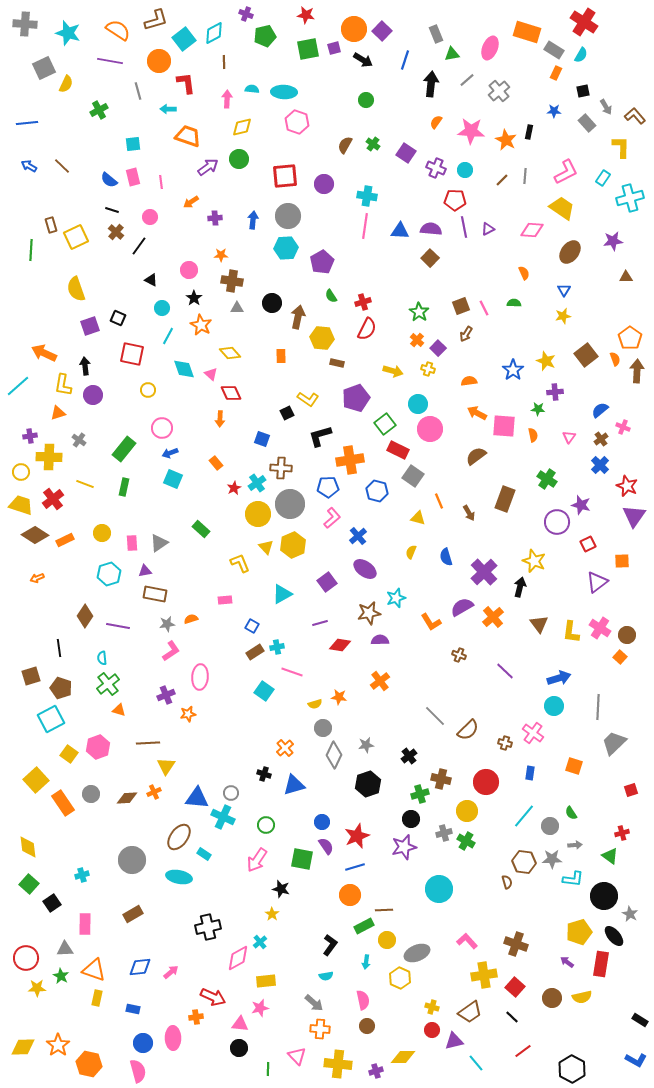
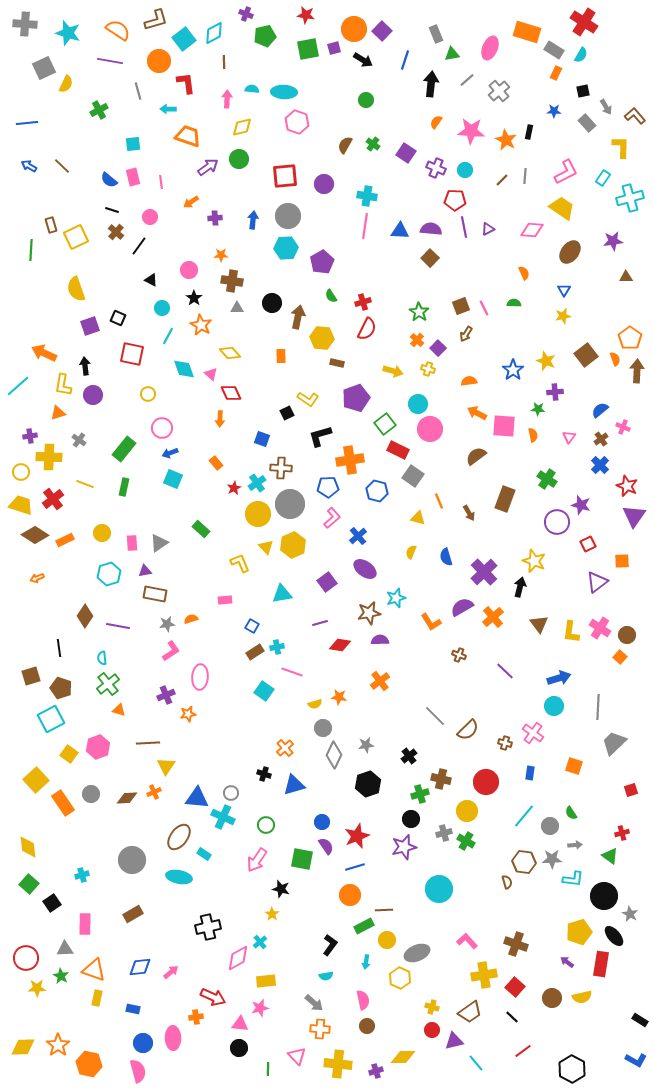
yellow circle at (148, 390): moved 4 px down
cyan triangle at (282, 594): rotated 20 degrees clockwise
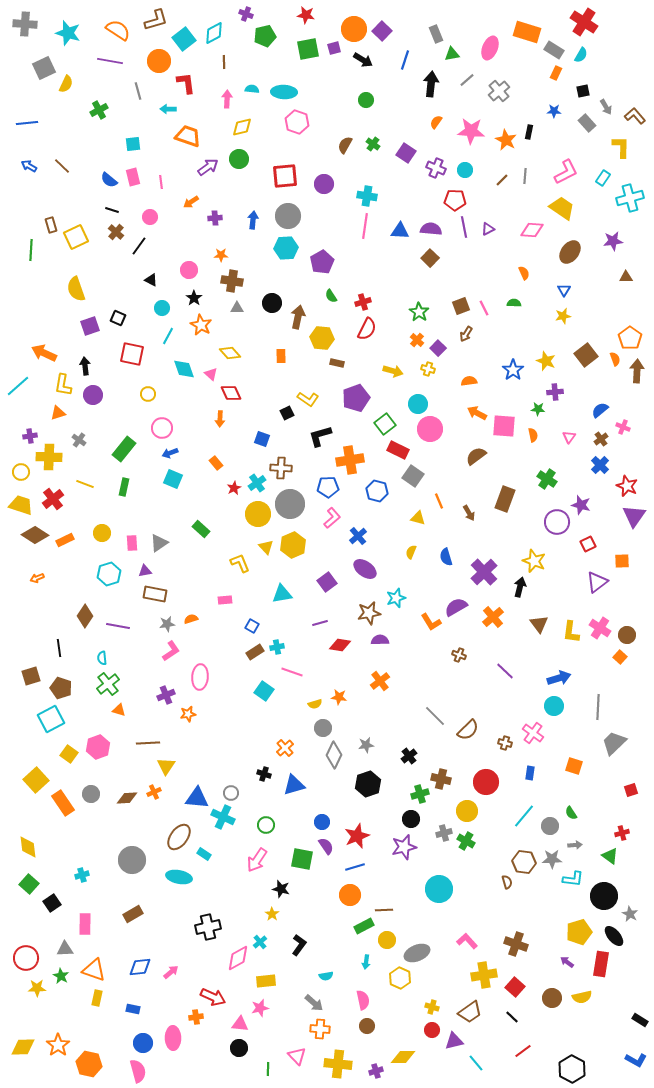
purple semicircle at (462, 607): moved 6 px left
black L-shape at (330, 945): moved 31 px left
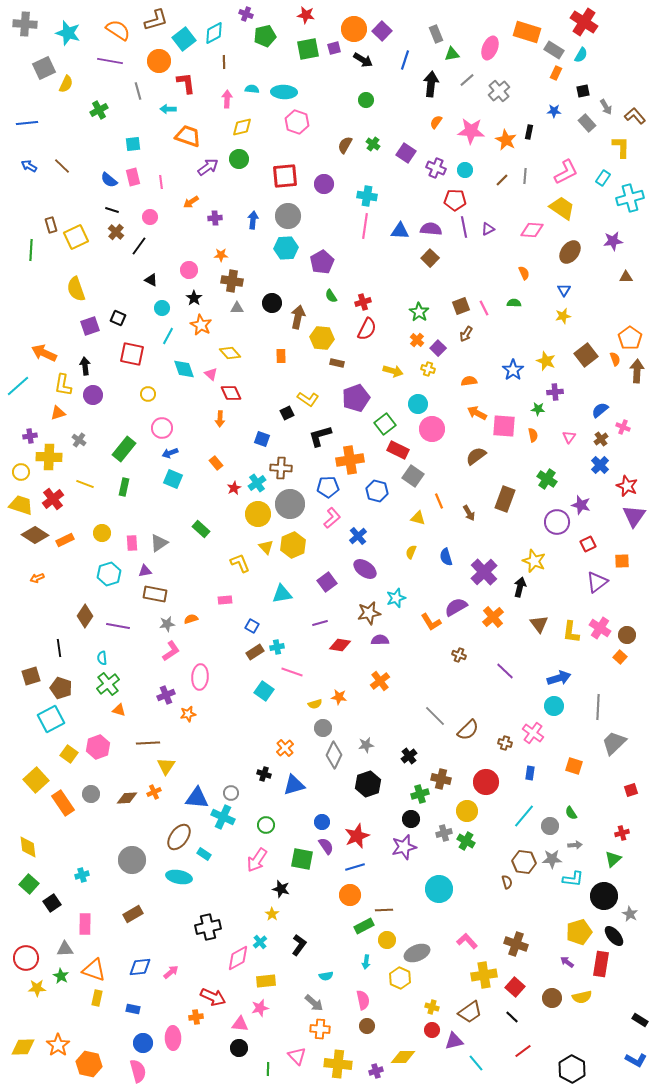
pink circle at (430, 429): moved 2 px right
green triangle at (610, 856): moved 3 px right, 3 px down; rotated 42 degrees clockwise
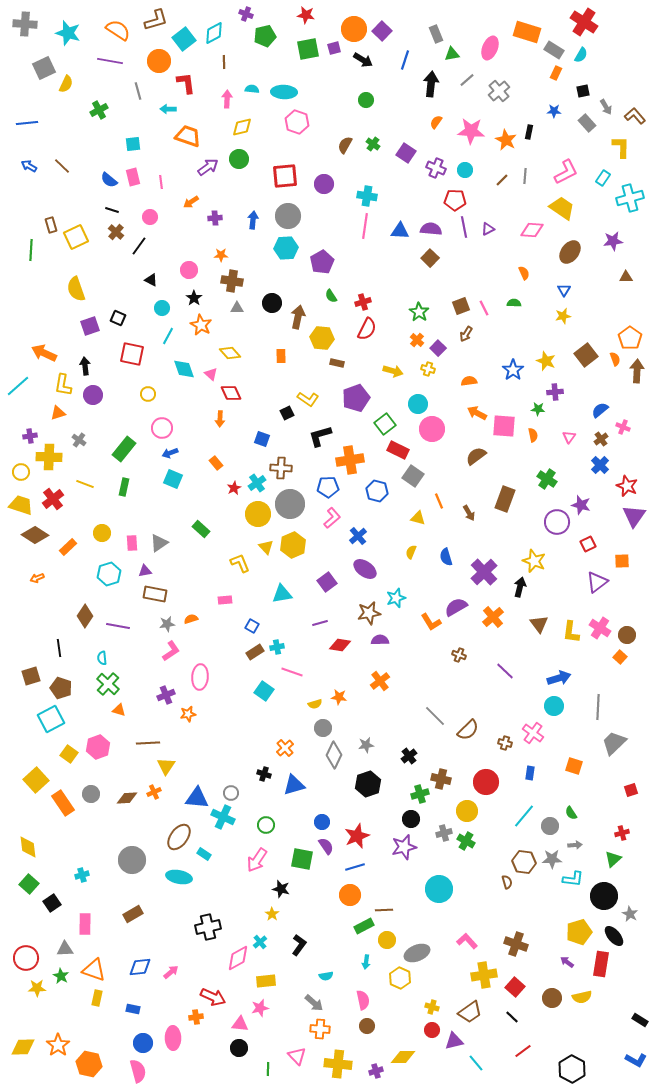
orange rectangle at (65, 540): moved 3 px right, 7 px down; rotated 18 degrees counterclockwise
green cross at (108, 684): rotated 10 degrees counterclockwise
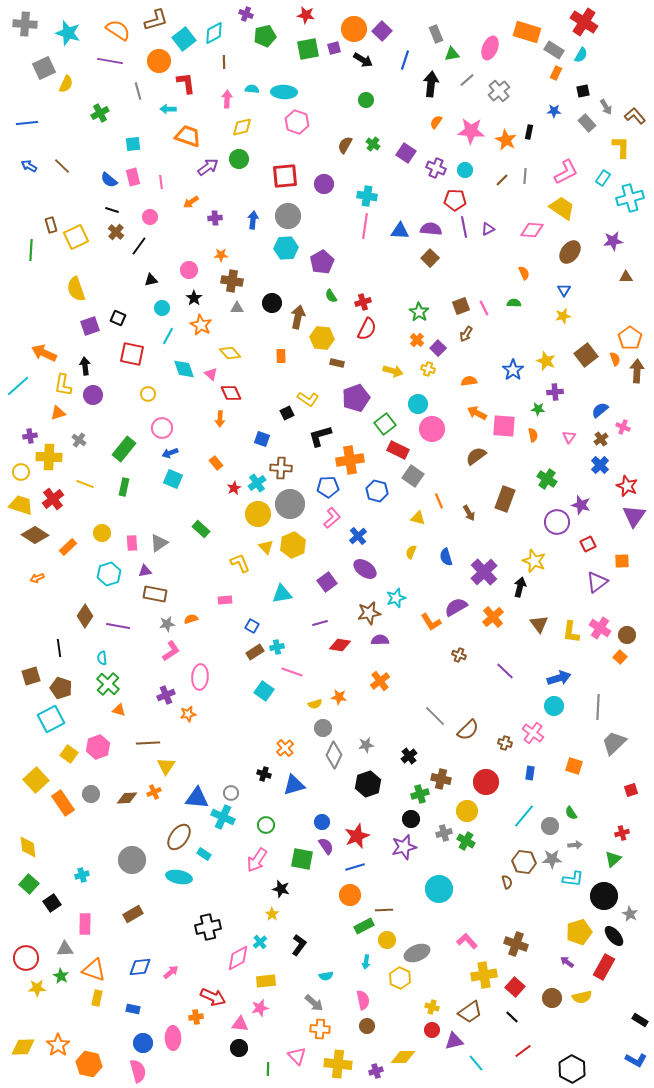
green cross at (99, 110): moved 1 px right, 3 px down
black triangle at (151, 280): rotated 40 degrees counterclockwise
red rectangle at (601, 964): moved 3 px right, 3 px down; rotated 20 degrees clockwise
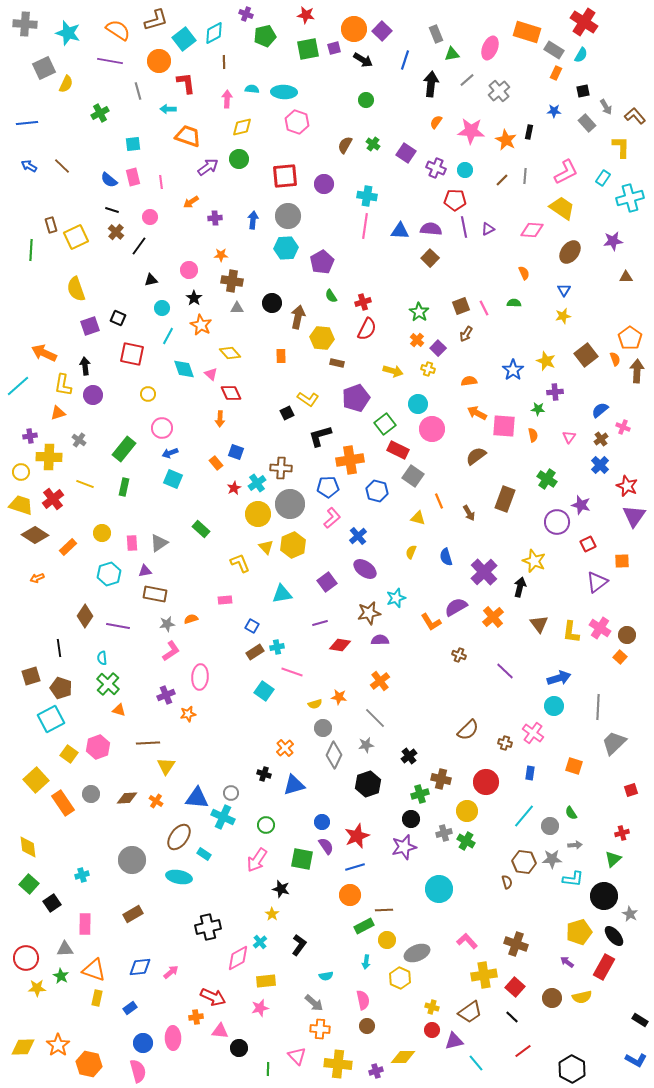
blue square at (262, 439): moved 26 px left, 13 px down
gray line at (435, 716): moved 60 px left, 2 px down
orange cross at (154, 792): moved 2 px right, 9 px down; rotated 32 degrees counterclockwise
blue rectangle at (133, 1009): moved 3 px left, 1 px up; rotated 48 degrees counterclockwise
pink triangle at (240, 1024): moved 20 px left, 7 px down
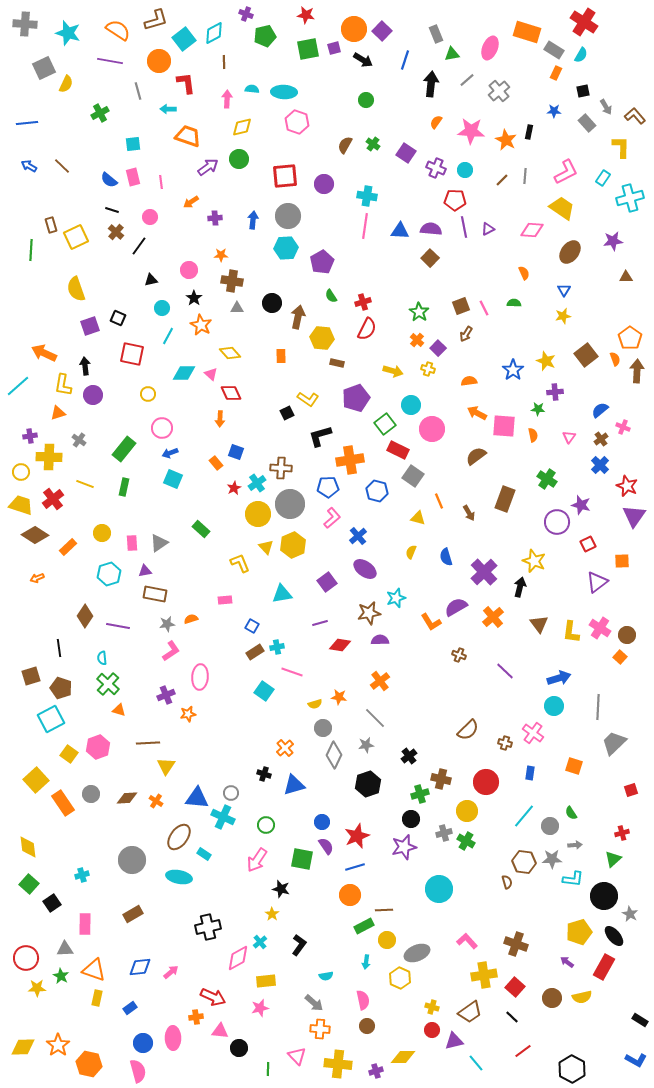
cyan diamond at (184, 369): moved 4 px down; rotated 70 degrees counterclockwise
cyan circle at (418, 404): moved 7 px left, 1 px down
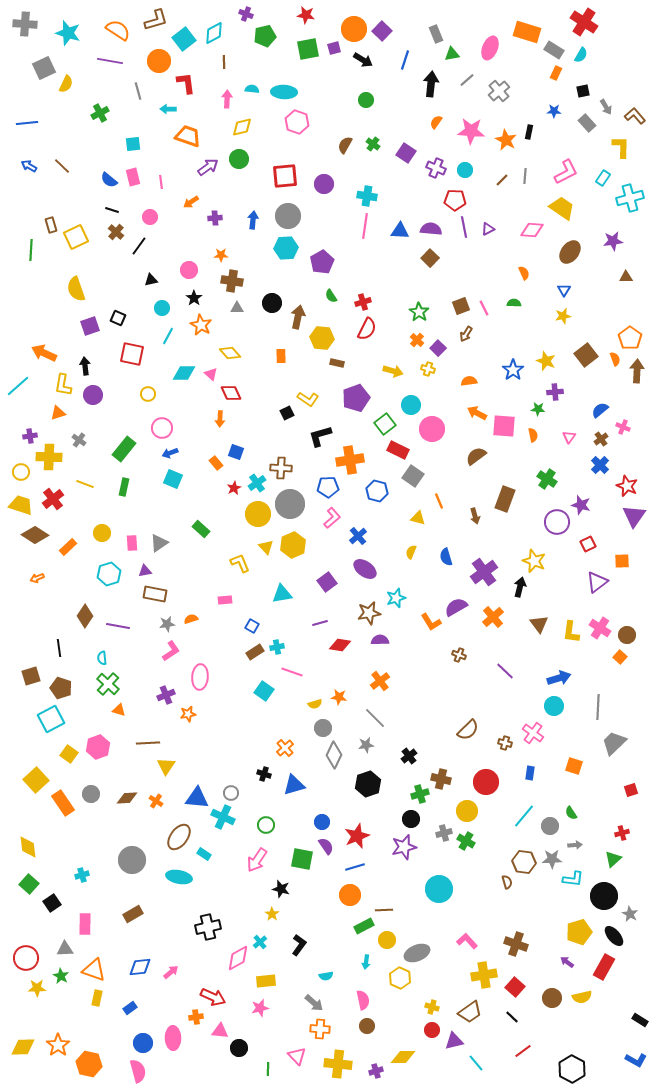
brown arrow at (469, 513): moved 6 px right, 3 px down; rotated 14 degrees clockwise
purple cross at (484, 572): rotated 8 degrees clockwise
